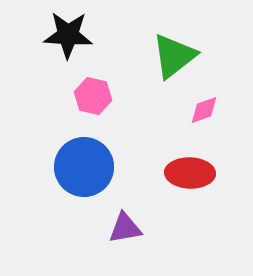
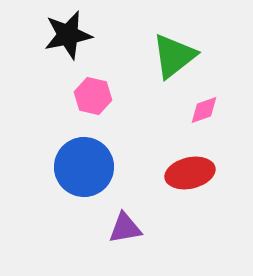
black star: rotated 15 degrees counterclockwise
red ellipse: rotated 15 degrees counterclockwise
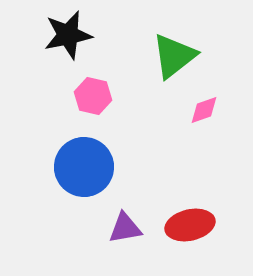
red ellipse: moved 52 px down
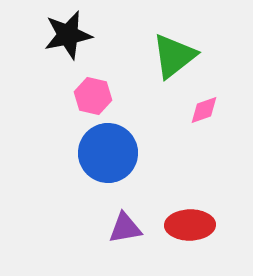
blue circle: moved 24 px right, 14 px up
red ellipse: rotated 12 degrees clockwise
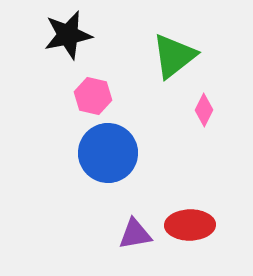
pink diamond: rotated 44 degrees counterclockwise
purple triangle: moved 10 px right, 6 px down
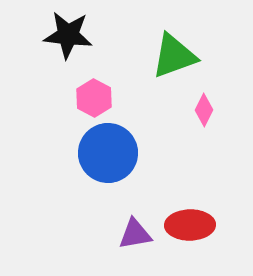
black star: rotated 18 degrees clockwise
green triangle: rotated 18 degrees clockwise
pink hexagon: moved 1 px right, 2 px down; rotated 15 degrees clockwise
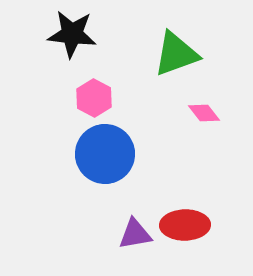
black star: moved 4 px right, 1 px up
green triangle: moved 2 px right, 2 px up
pink diamond: moved 3 px down; rotated 64 degrees counterclockwise
blue circle: moved 3 px left, 1 px down
red ellipse: moved 5 px left
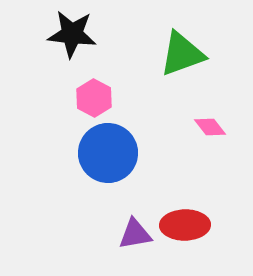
green triangle: moved 6 px right
pink diamond: moved 6 px right, 14 px down
blue circle: moved 3 px right, 1 px up
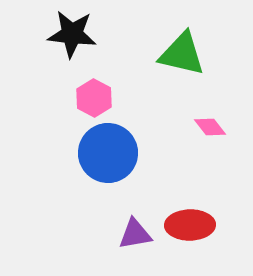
green triangle: rotated 33 degrees clockwise
red ellipse: moved 5 px right
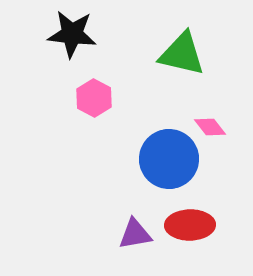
blue circle: moved 61 px right, 6 px down
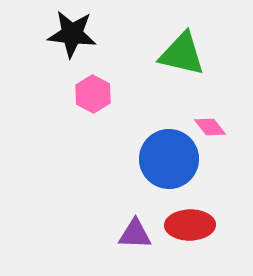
pink hexagon: moved 1 px left, 4 px up
purple triangle: rotated 12 degrees clockwise
